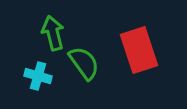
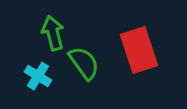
cyan cross: rotated 16 degrees clockwise
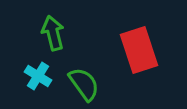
green semicircle: moved 21 px down
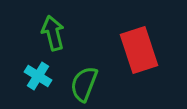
green semicircle: rotated 123 degrees counterclockwise
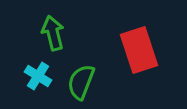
green semicircle: moved 3 px left, 2 px up
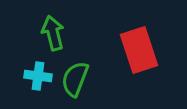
cyan cross: rotated 24 degrees counterclockwise
green semicircle: moved 6 px left, 3 px up
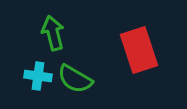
green semicircle: rotated 81 degrees counterclockwise
